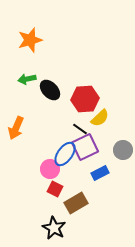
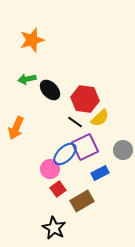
orange star: moved 2 px right
red hexagon: rotated 12 degrees clockwise
black line: moved 5 px left, 7 px up
blue ellipse: rotated 10 degrees clockwise
red square: moved 3 px right; rotated 28 degrees clockwise
brown rectangle: moved 6 px right, 2 px up
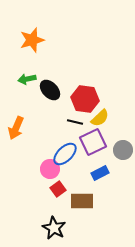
black line: rotated 21 degrees counterclockwise
purple square: moved 8 px right, 5 px up
brown rectangle: rotated 30 degrees clockwise
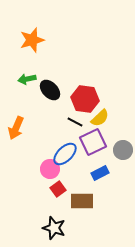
black line: rotated 14 degrees clockwise
black star: rotated 10 degrees counterclockwise
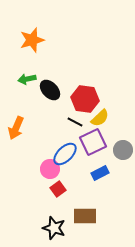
brown rectangle: moved 3 px right, 15 px down
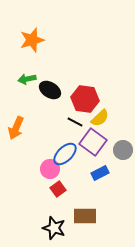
black ellipse: rotated 15 degrees counterclockwise
purple square: rotated 28 degrees counterclockwise
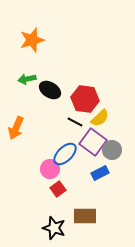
gray circle: moved 11 px left
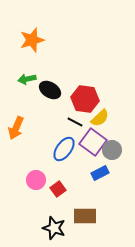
blue ellipse: moved 1 px left, 5 px up; rotated 10 degrees counterclockwise
pink circle: moved 14 px left, 11 px down
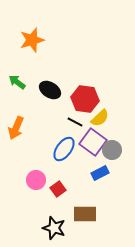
green arrow: moved 10 px left, 3 px down; rotated 48 degrees clockwise
brown rectangle: moved 2 px up
